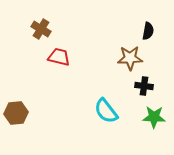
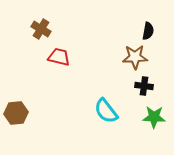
brown star: moved 5 px right, 1 px up
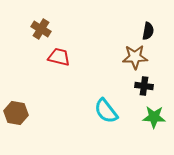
brown hexagon: rotated 15 degrees clockwise
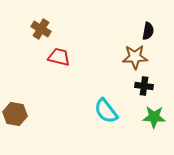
brown hexagon: moved 1 px left, 1 px down
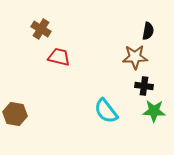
green star: moved 6 px up
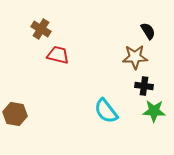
black semicircle: rotated 42 degrees counterclockwise
red trapezoid: moved 1 px left, 2 px up
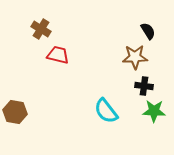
brown hexagon: moved 2 px up
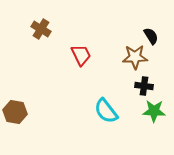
black semicircle: moved 3 px right, 5 px down
red trapezoid: moved 23 px right; rotated 50 degrees clockwise
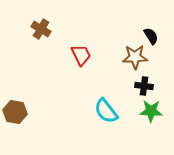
green star: moved 3 px left
